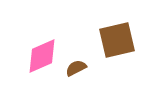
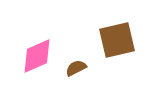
pink diamond: moved 5 px left
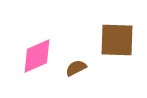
brown square: rotated 15 degrees clockwise
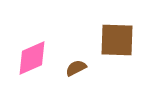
pink diamond: moved 5 px left, 2 px down
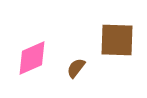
brown semicircle: rotated 25 degrees counterclockwise
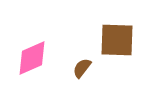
brown semicircle: moved 6 px right
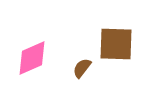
brown square: moved 1 px left, 4 px down
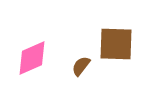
brown semicircle: moved 1 px left, 2 px up
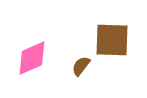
brown square: moved 4 px left, 4 px up
